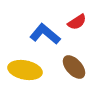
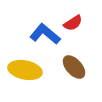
red semicircle: moved 4 px left, 1 px down
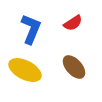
blue L-shape: moved 14 px left, 5 px up; rotated 72 degrees clockwise
yellow ellipse: rotated 16 degrees clockwise
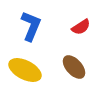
red semicircle: moved 8 px right, 4 px down
blue L-shape: moved 3 px up
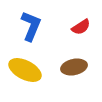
brown ellipse: rotated 60 degrees counterclockwise
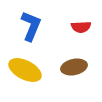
red semicircle: rotated 30 degrees clockwise
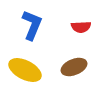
blue L-shape: moved 1 px right, 1 px up
brown ellipse: rotated 10 degrees counterclockwise
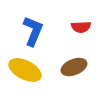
blue L-shape: moved 1 px right, 6 px down
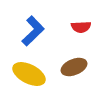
blue L-shape: rotated 24 degrees clockwise
yellow ellipse: moved 4 px right, 4 px down
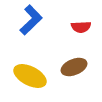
blue L-shape: moved 2 px left, 11 px up
yellow ellipse: moved 1 px right, 2 px down
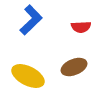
yellow ellipse: moved 2 px left
